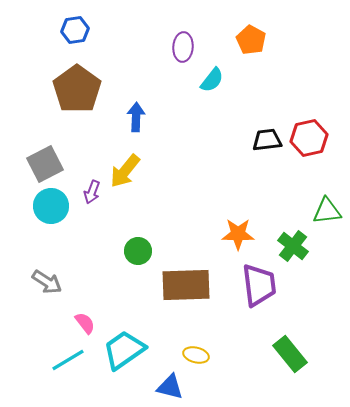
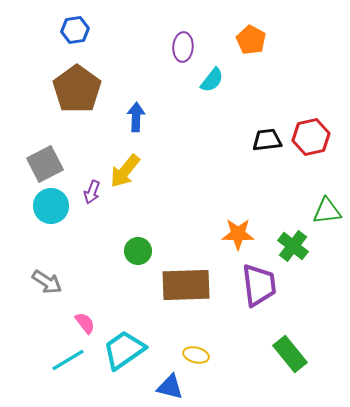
red hexagon: moved 2 px right, 1 px up
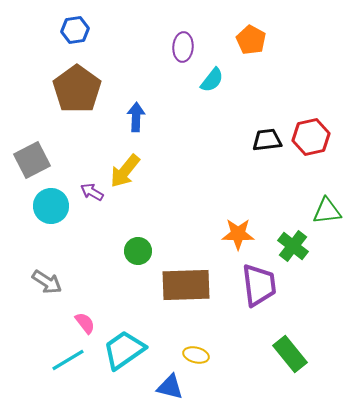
gray square: moved 13 px left, 4 px up
purple arrow: rotated 100 degrees clockwise
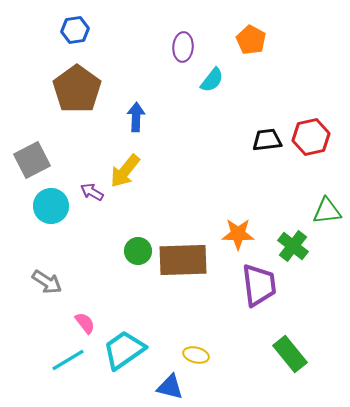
brown rectangle: moved 3 px left, 25 px up
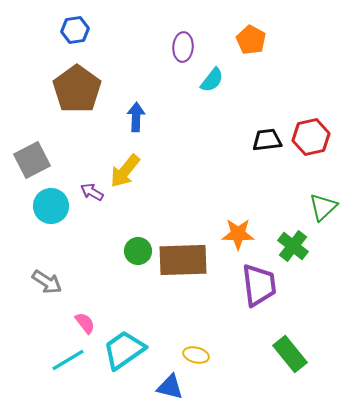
green triangle: moved 4 px left, 4 px up; rotated 36 degrees counterclockwise
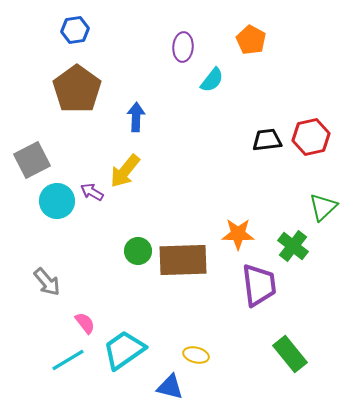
cyan circle: moved 6 px right, 5 px up
gray arrow: rotated 16 degrees clockwise
